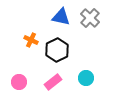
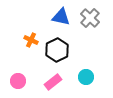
cyan circle: moved 1 px up
pink circle: moved 1 px left, 1 px up
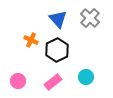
blue triangle: moved 3 px left, 2 px down; rotated 36 degrees clockwise
